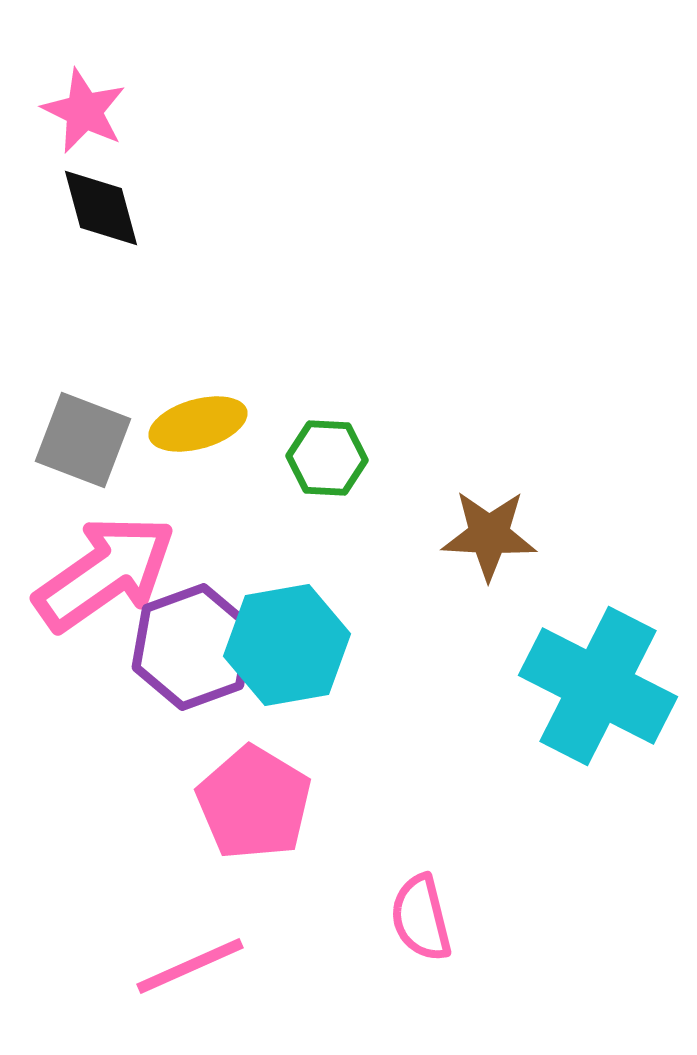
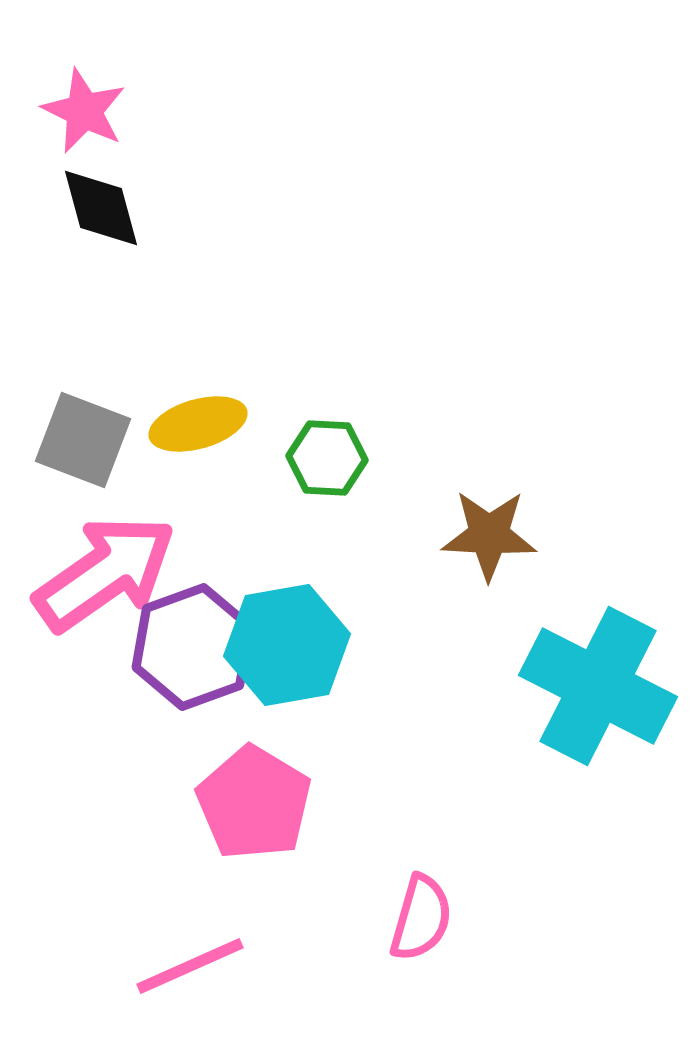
pink semicircle: rotated 150 degrees counterclockwise
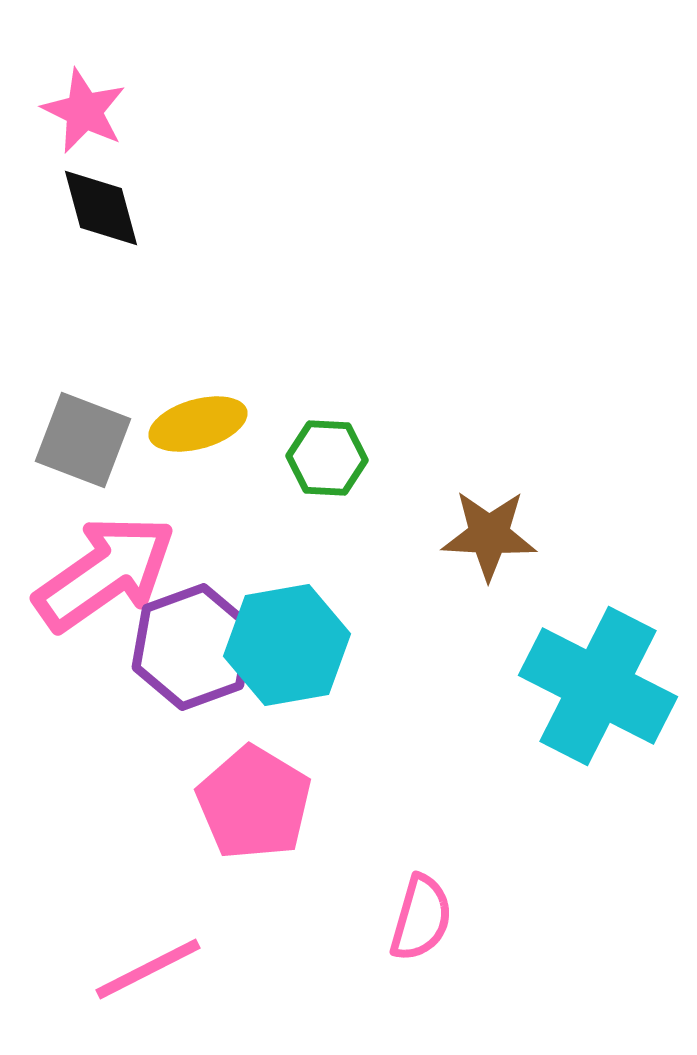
pink line: moved 42 px left, 3 px down; rotated 3 degrees counterclockwise
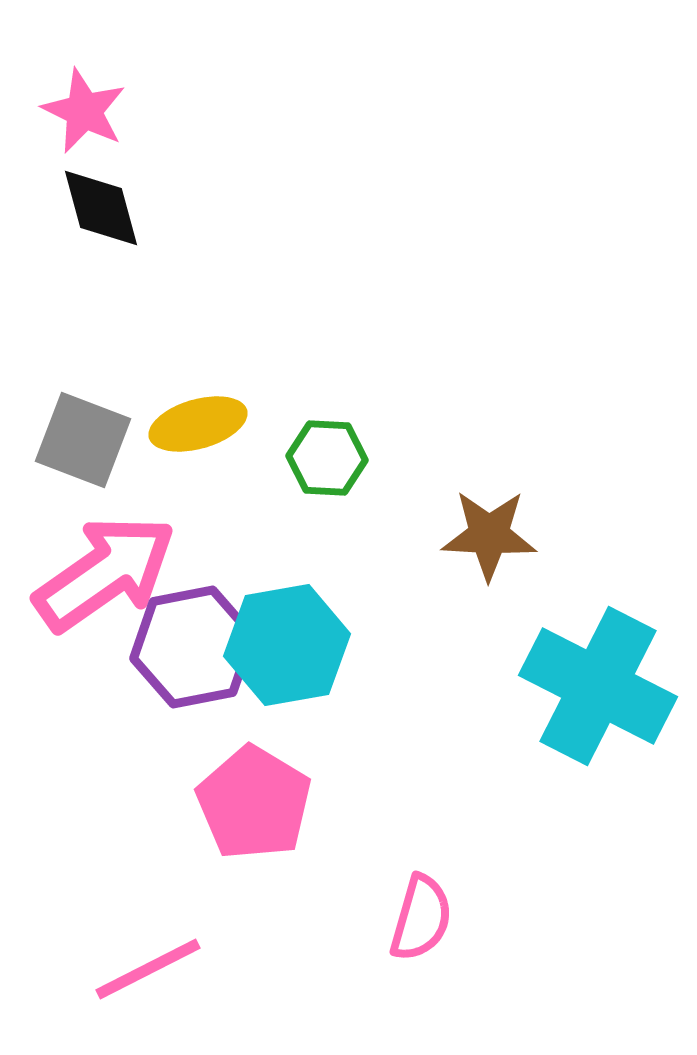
purple hexagon: rotated 9 degrees clockwise
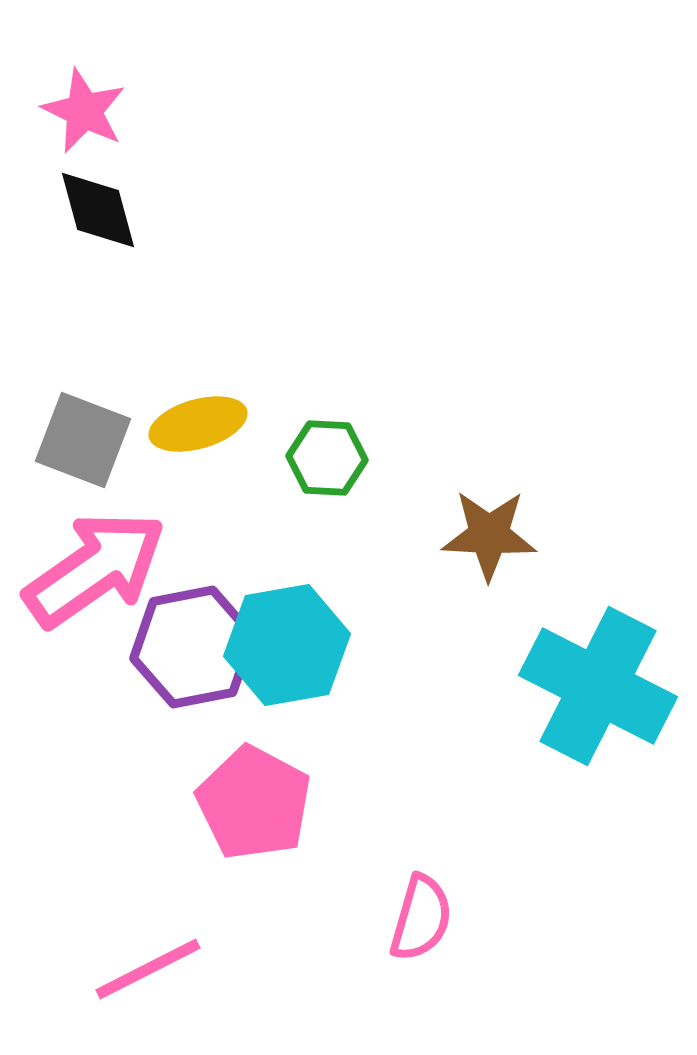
black diamond: moved 3 px left, 2 px down
pink arrow: moved 10 px left, 4 px up
pink pentagon: rotated 3 degrees counterclockwise
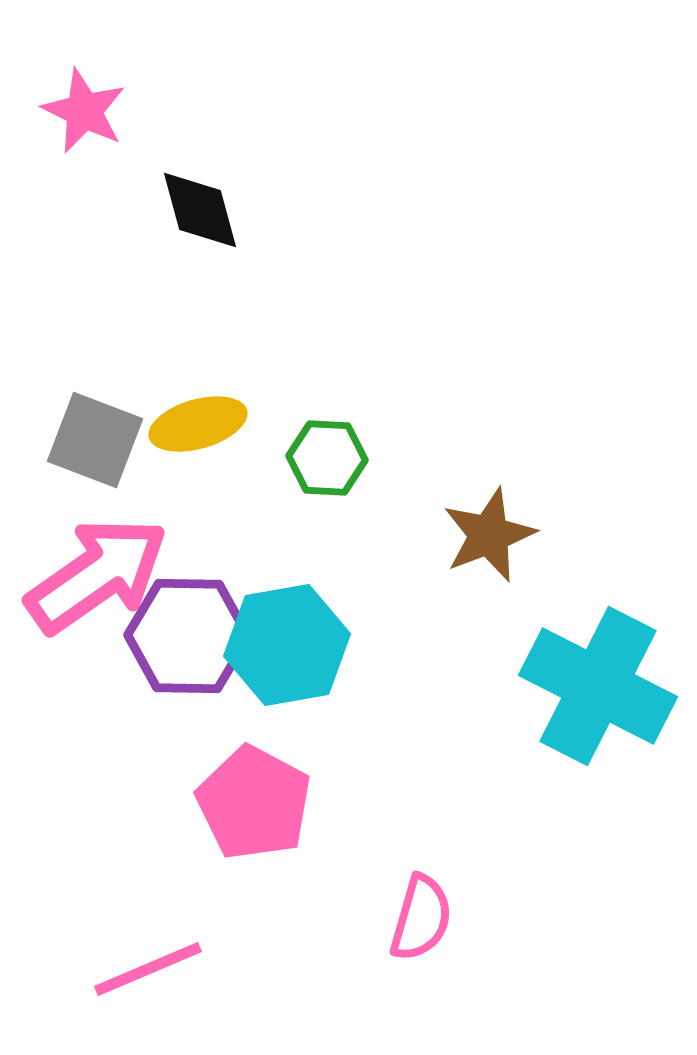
black diamond: moved 102 px right
gray square: moved 12 px right
brown star: rotated 24 degrees counterclockwise
pink arrow: moved 2 px right, 6 px down
purple hexagon: moved 5 px left, 11 px up; rotated 12 degrees clockwise
pink line: rotated 4 degrees clockwise
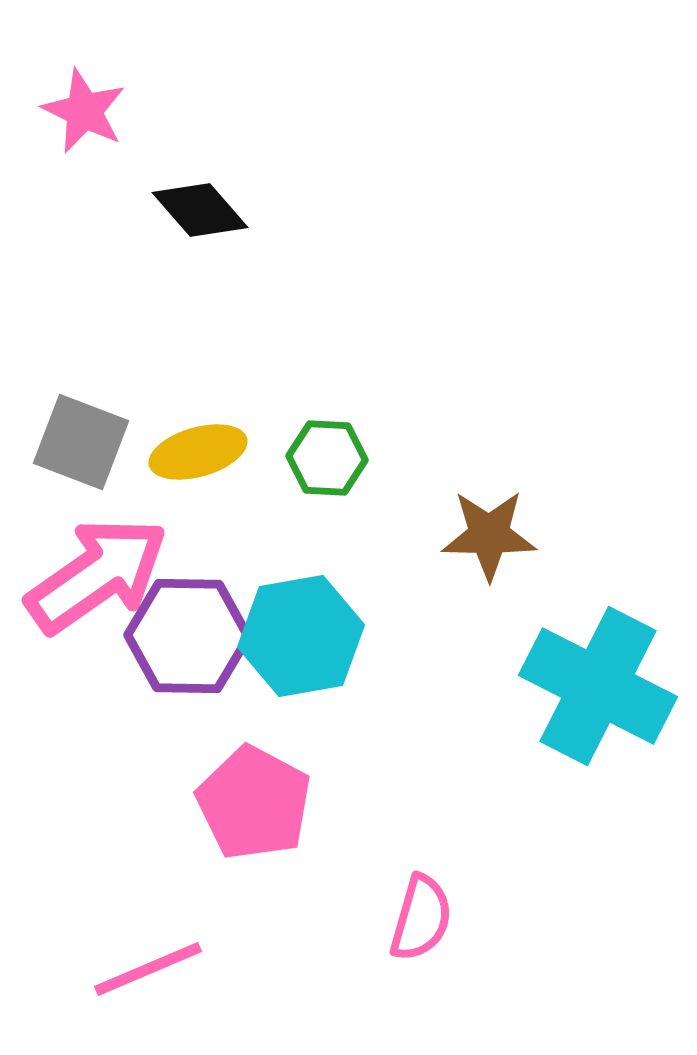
black diamond: rotated 26 degrees counterclockwise
yellow ellipse: moved 28 px down
gray square: moved 14 px left, 2 px down
brown star: rotated 22 degrees clockwise
cyan hexagon: moved 14 px right, 9 px up
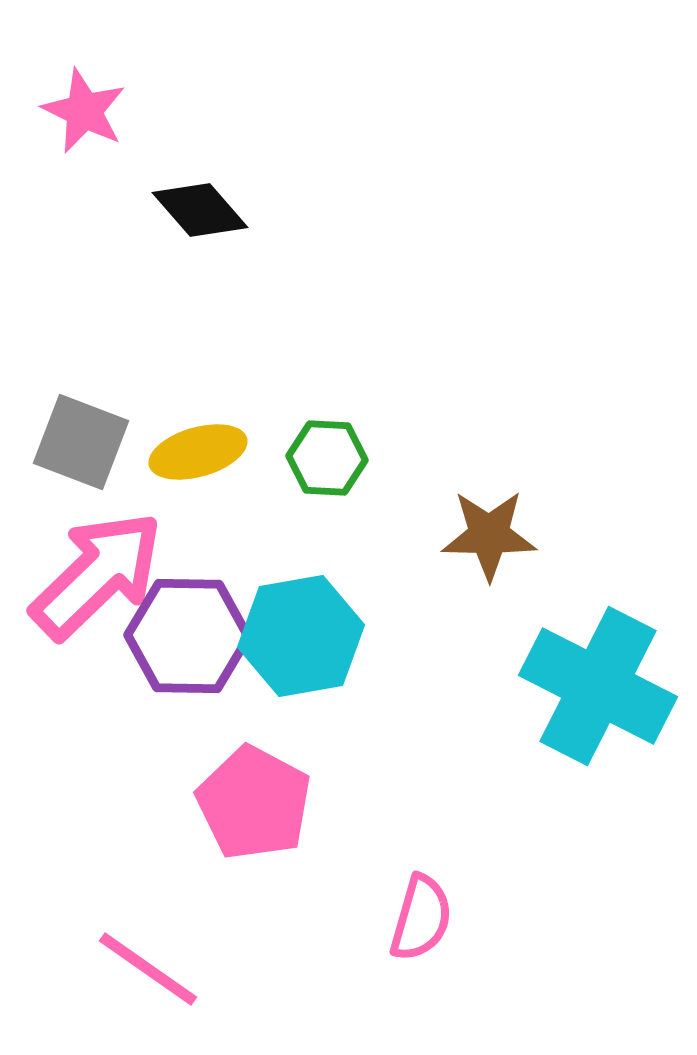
pink arrow: rotated 9 degrees counterclockwise
pink line: rotated 58 degrees clockwise
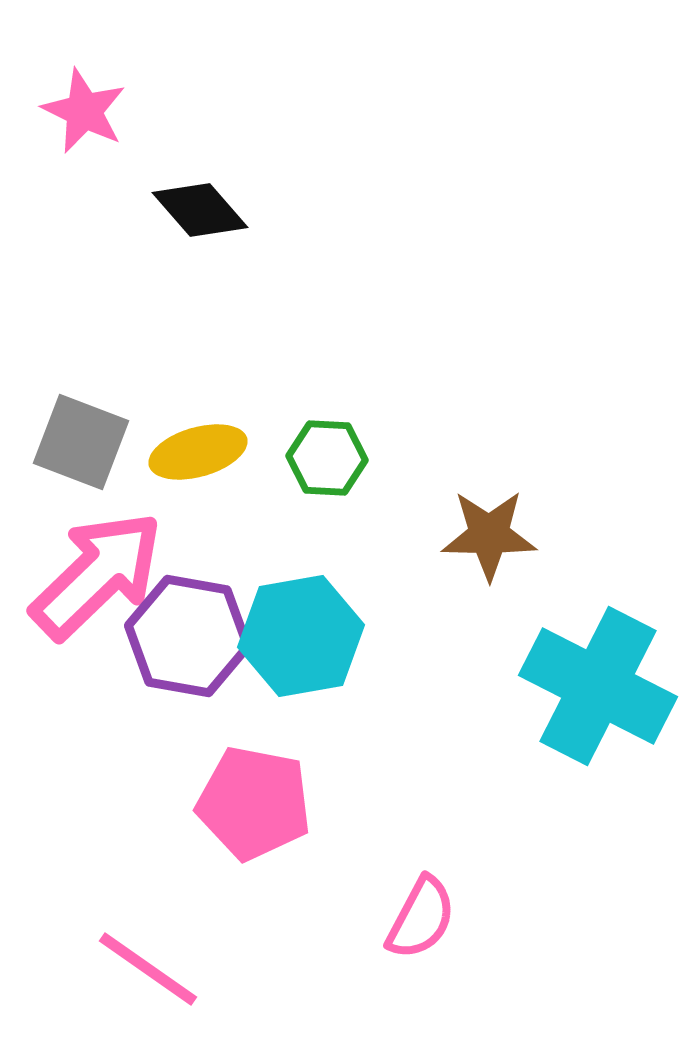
purple hexagon: rotated 9 degrees clockwise
pink pentagon: rotated 17 degrees counterclockwise
pink semicircle: rotated 12 degrees clockwise
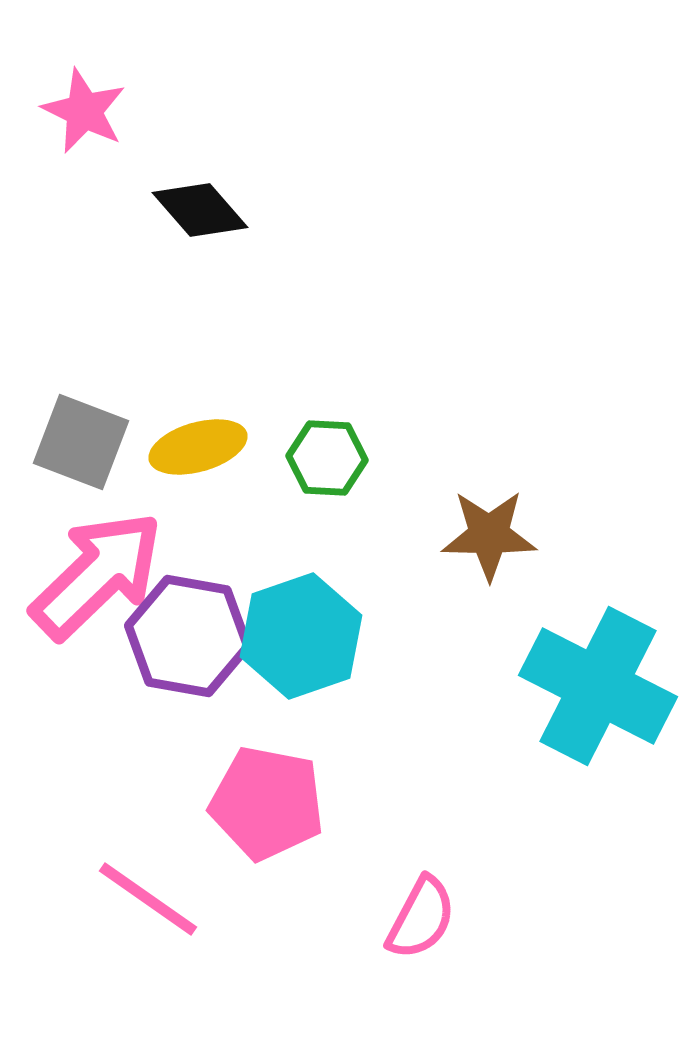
yellow ellipse: moved 5 px up
cyan hexagon: rotated 9 degrees counterclockwise
pink pentagon: moved 13 px right
pink line: moved 70 px up
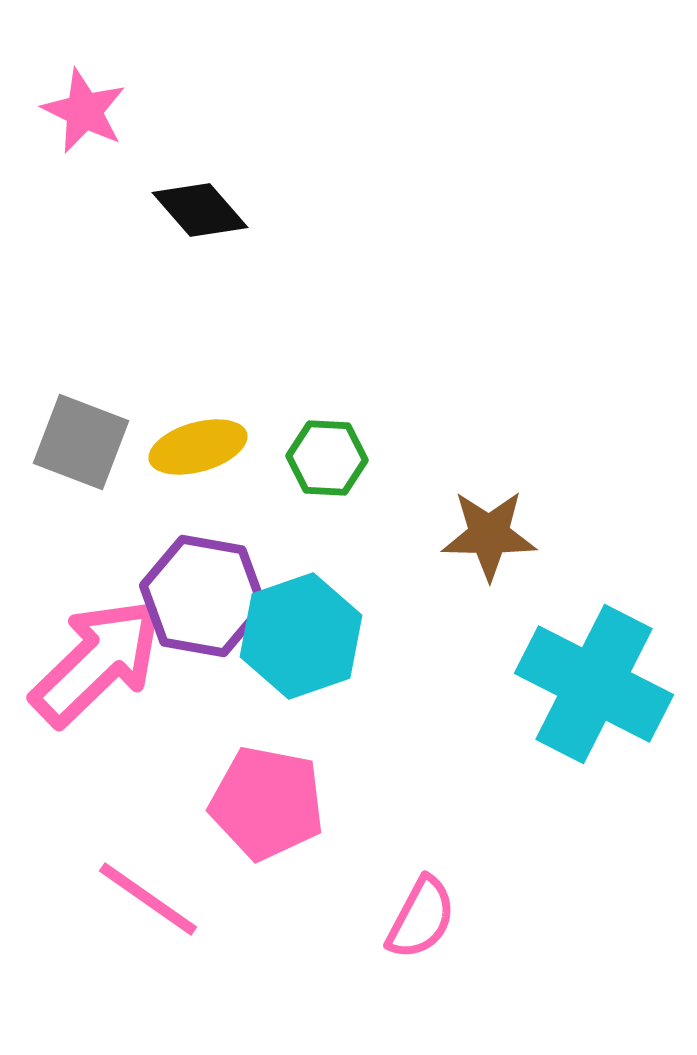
pink arrow: moved 87 px down
purple hexagon: moved 15 px right, 40 px up
cyan cross: moved 4 px left, 2 px up
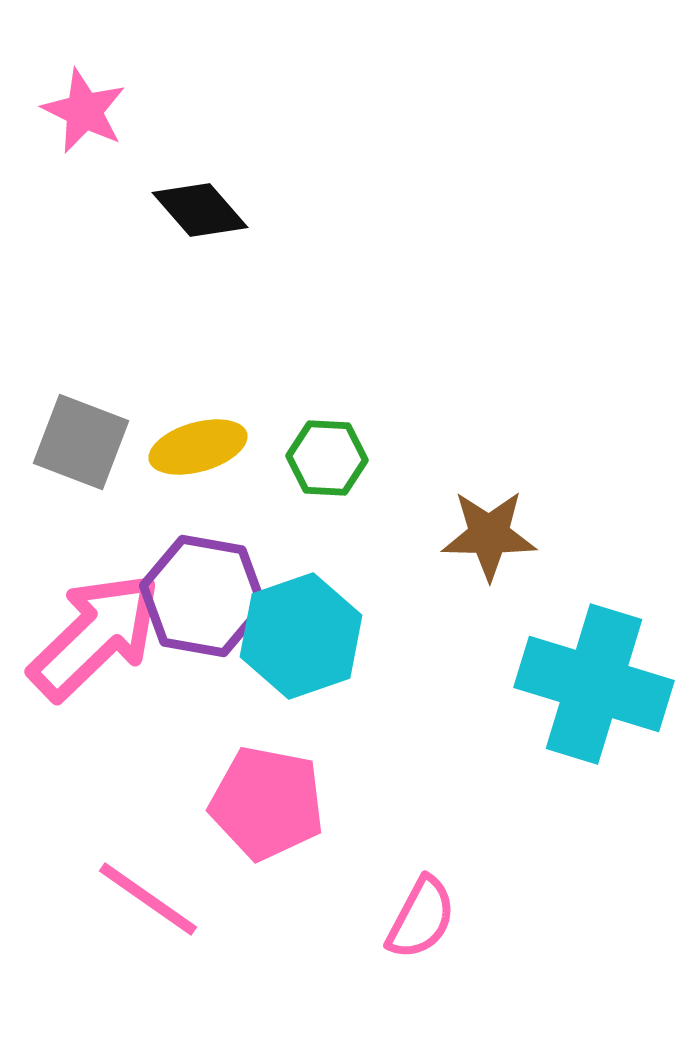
pink arrow: moved 2 px left, 26 px up
cyan cross: rotated 10 degrees counterclockwise
